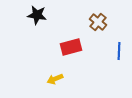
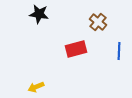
black star: moved 2 px right, 1 px up
red rectangle: moved 5 px right, 2 px down
yellow arrow: moved 19 px left, 8 px down
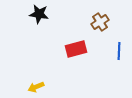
brown cross: moved 2 px right; rotated 18 degrees clockwise
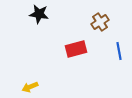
blue line: rotated 12 degrees counterclockwise
yellow arrow: moved 6 px left
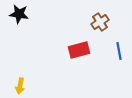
black star: moved 20 px left
red rectangle: moved 3 px right, 1 px down
yellow arrow: moved 10 px left, 1 px up; rotated 56 degrees counterclockwise
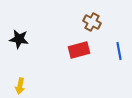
black star: moved 25 px down
brown cross: moved 8 px left; rotated 30 degrees counterclockwise
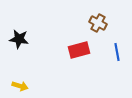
brown cross: moved 6 px right, 1 px down
blue line: moved 2 px left, 1 px down
yellow arrow: rotated 84 degrees counterclockwise
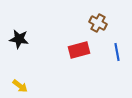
yellow arrow: rotated 21 degrees clockwise
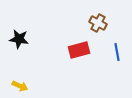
yellow arrow: rotated 14 degrees counterclockwise
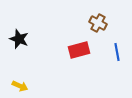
black star: rotated 12 degrees clockwise
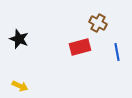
red rectangle: moved 1 px right, 3 px up
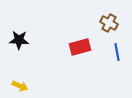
brown cross: moved 11 px right
black star: moved 1 px down; rotated 18 degrees counterclockwise
